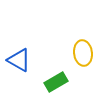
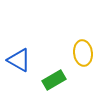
green rectangle: moved 2 px left, 2 px up
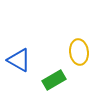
yellow ellipse: moved 4 px left, 1 px up
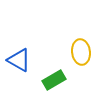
yellow ellipse: moved 2 px right
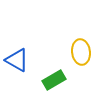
blue triangle: moved 2 px left
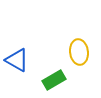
yellow ellipse: moved 2 px left
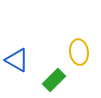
green rectangle: rotated 15 degrees counterclockwise
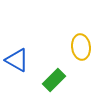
yellow ellipse: moved 2 px right, 5 px up
